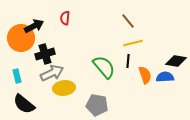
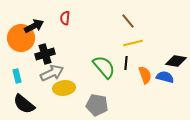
black line: moved 2 px left, 2 px down
blue semicircle: rotated 18 degrees clockwise
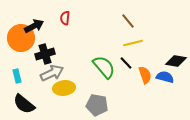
black line: rotated 48 degrees counterclockwise
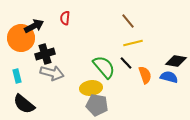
gray arrow: rotated 40 degrees clockwise
blue semicircle: moved 4 px right
yellow ellipse: moved 27 px right
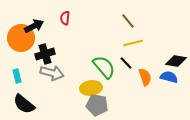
orange semicircle: moved 2 px down
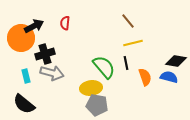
red semicircle: moved 5 px down
black line: rotated 32 degrees clockwise
cyan rectangle: moved 9 px right
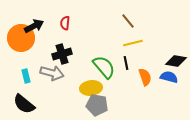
black cross: moved 17 px right
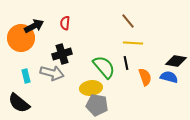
yellow line: rotated 18 degrees clockwise
black semicircle: moved 5 px left, 1 px up
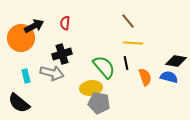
gray pentagon: moved 2 px right, 2 px up
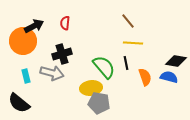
orange circle: moved 2 px right, 3 px down
